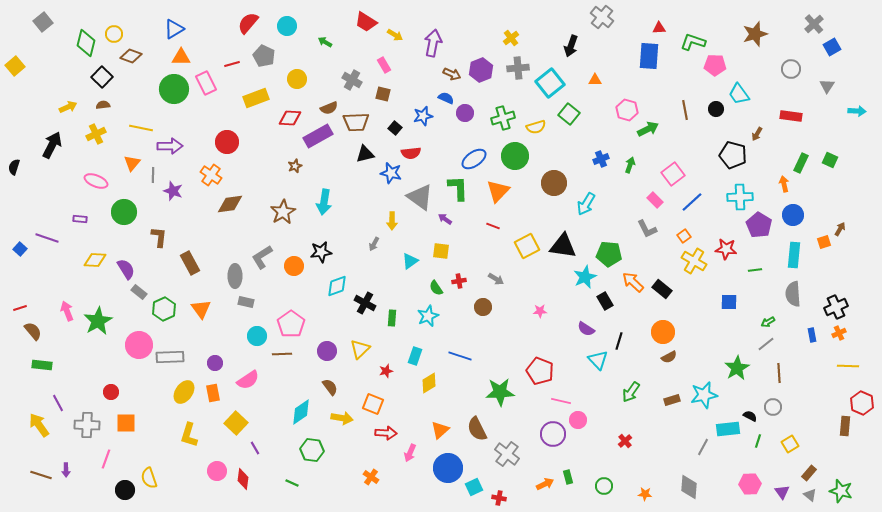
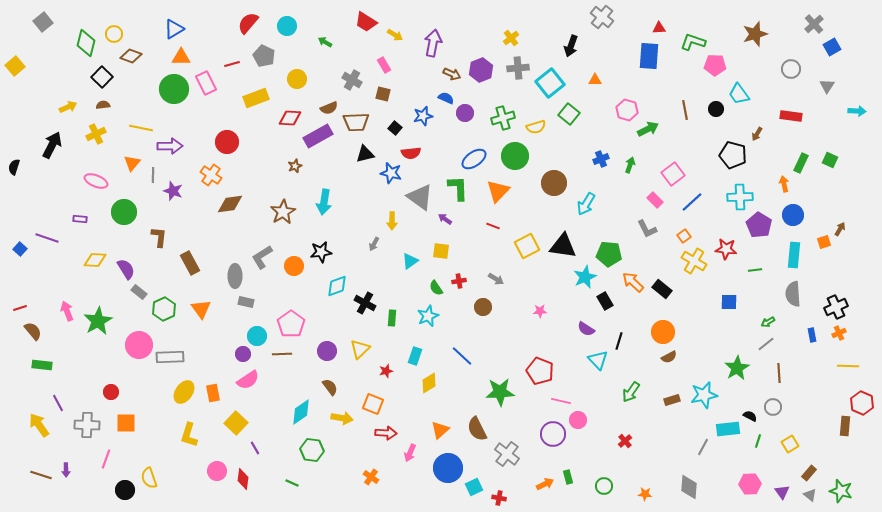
blue line at (460, 356): moved 2 px right; rotated 25 degrees clockwise
purple circle at (215, 363): moved 28 px right, 9 px up
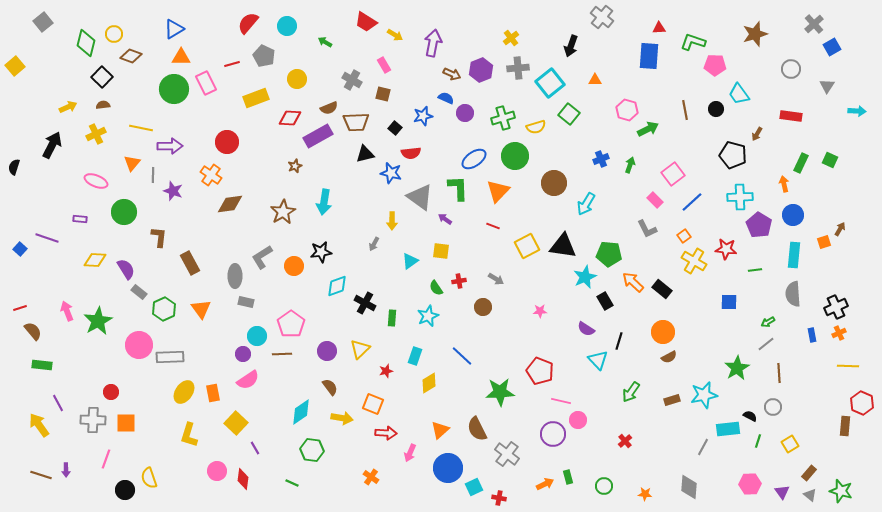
gray cross at (87, 425): moved 6 px right, 5 px up
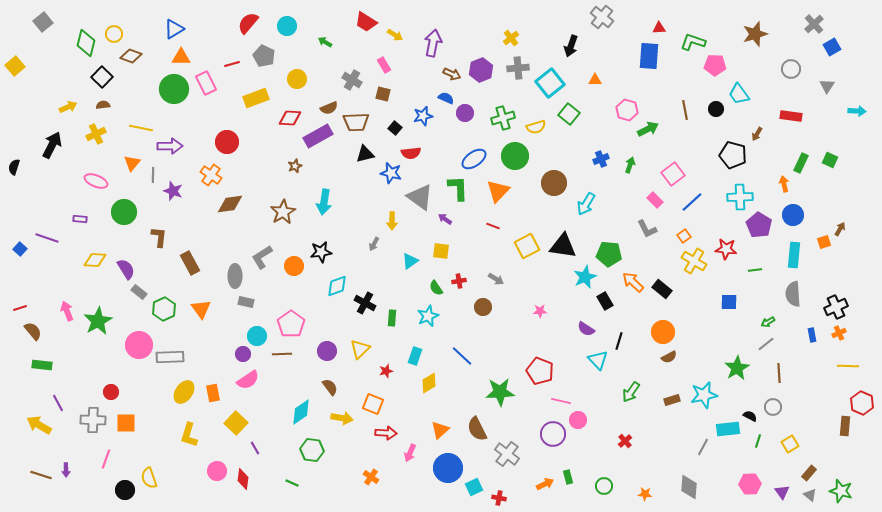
yellow arrow at (39, 425): rotated 25 degrees counterclockwise
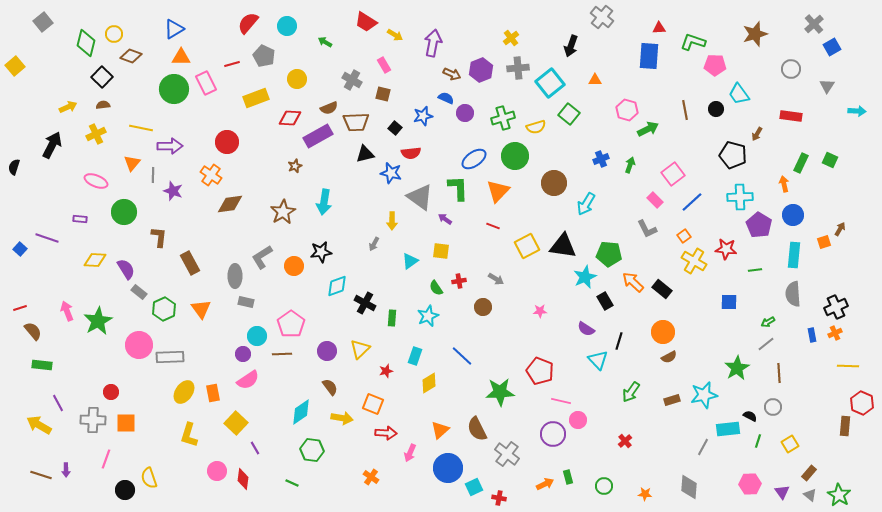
orange cross at (839, 333): moved 4 px left
green star at (841, 491): moved 2 px left, 4 px down; rotated 15 degrees clockwise
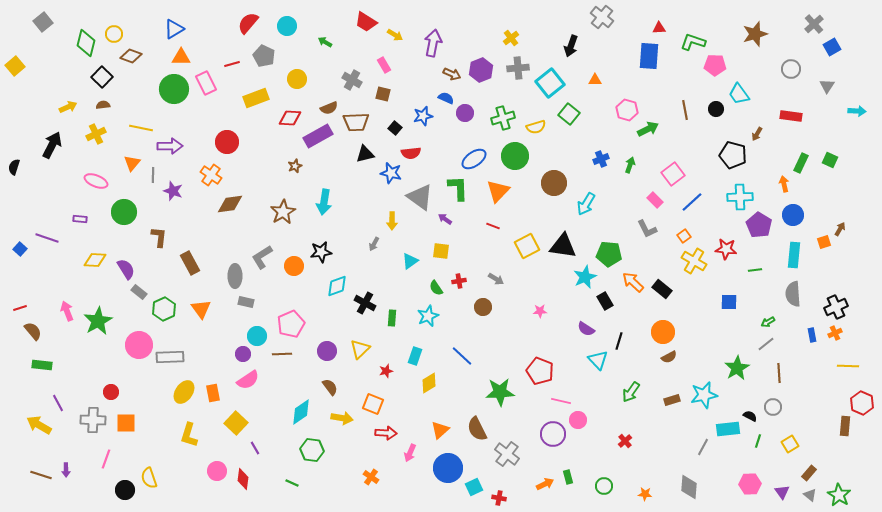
pink pentagon at (291, 324): rotated 12 degrees clockwise
